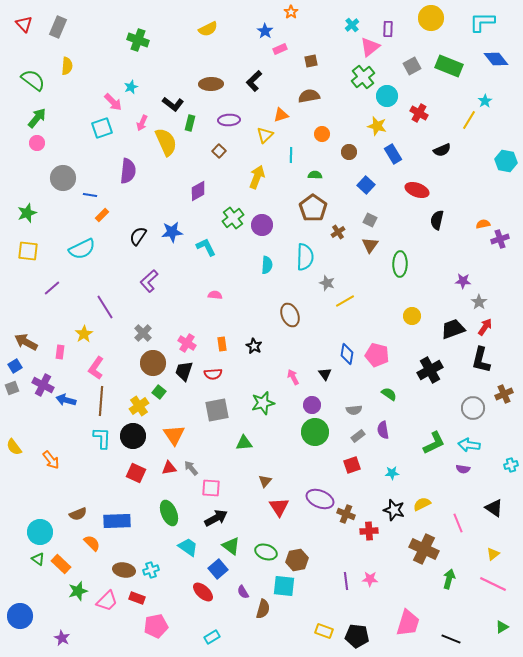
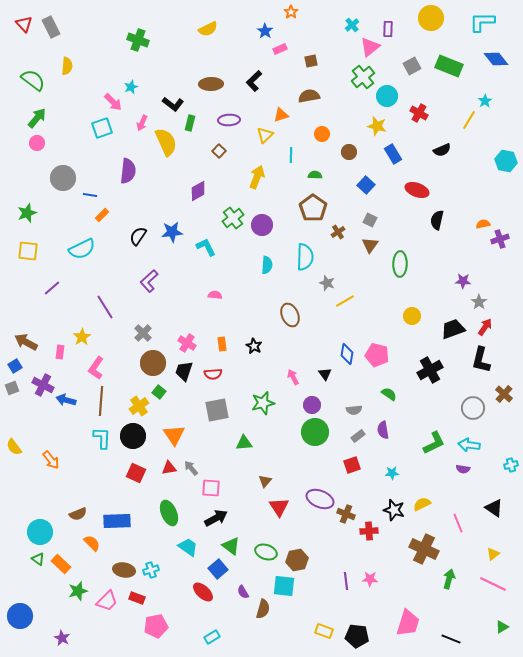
gray rectangle at (58, 27): moved 7 px left; rotated 50 degrees counterclockwise
yellow star at (84, 334): moved 2 px left, 3 px down
brown cross at (504, 394): rotated 24 degrees counterclockwise
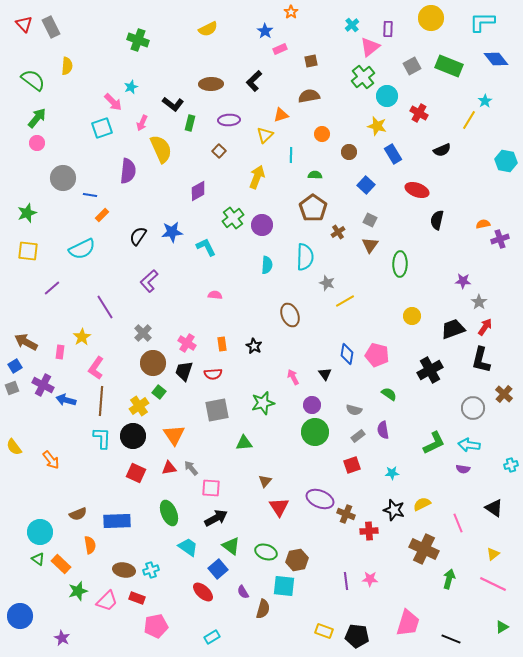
yellow semicircle at (166, 142): moved 5 px left, 7 px down
gray semicircle at (354, 410): rotated 21 degrees clockwise
orange semicircle at (92, 543): moved 2 px left, 2 px down; rotated 36 degrees clockwise
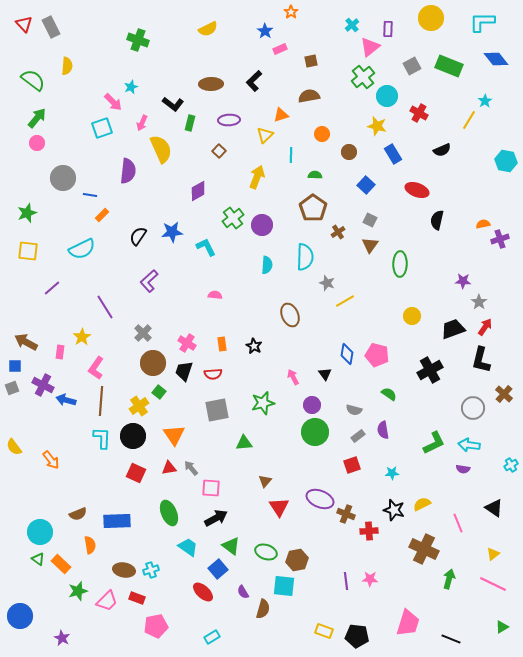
blue square at (15, 366): rotated 32 degrees clockwise
cyan cross at (511, 465): rotated 16 degrees counterclockwise
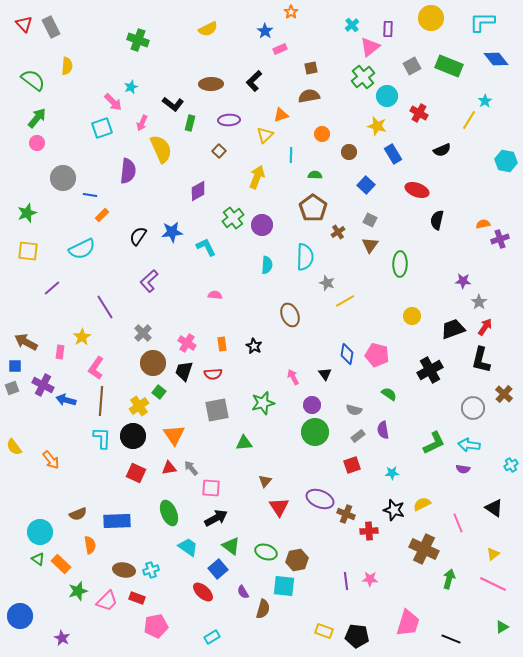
brown square at (311, 61): moved 7 px down
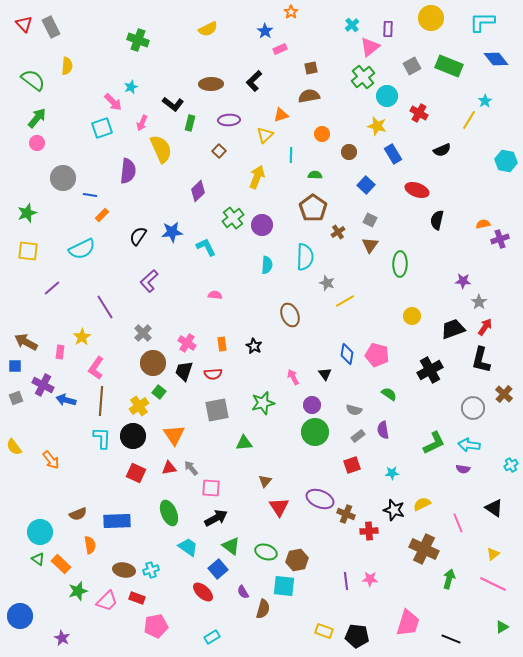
purple diamond at (198, 191): rotated 15 degrees counterclockwise
gray square at (12, 388): moved 4 px right, 10 px down
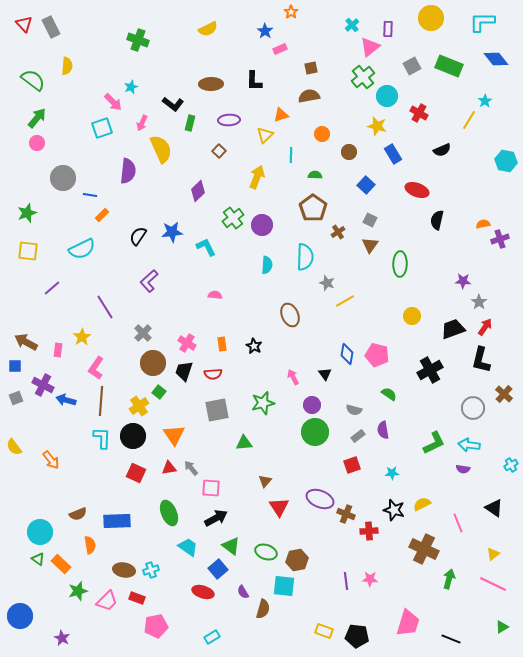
black L-shape at (254, 81): rotated 45 degrees counterclockwise
pink rectangle at (60, 352): moved 2 px left, 2 px up
red ellipse at (203, 592): rotated 25 degrees counterclockwise
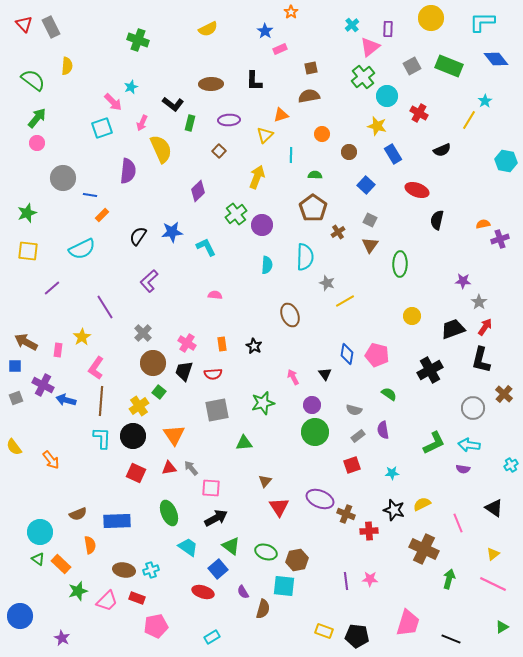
green cross at (233, 218): moved 3 px right, 4 px up
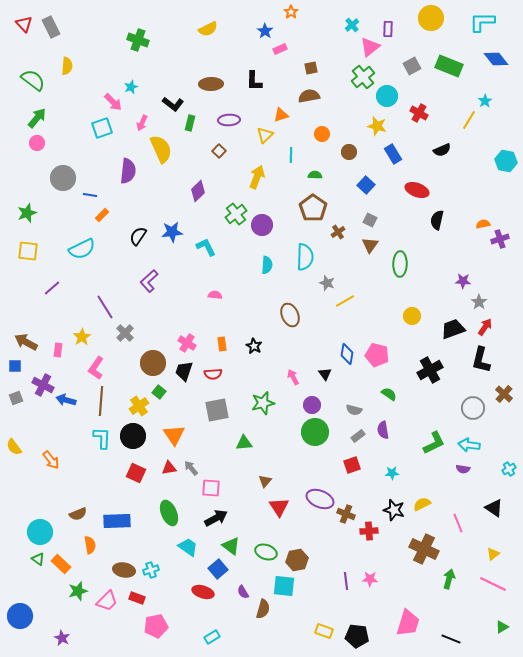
gray cross at (143, 333): moved 18 px left
cyan cross at (511, 465): moved 2 px left, 4 px down
